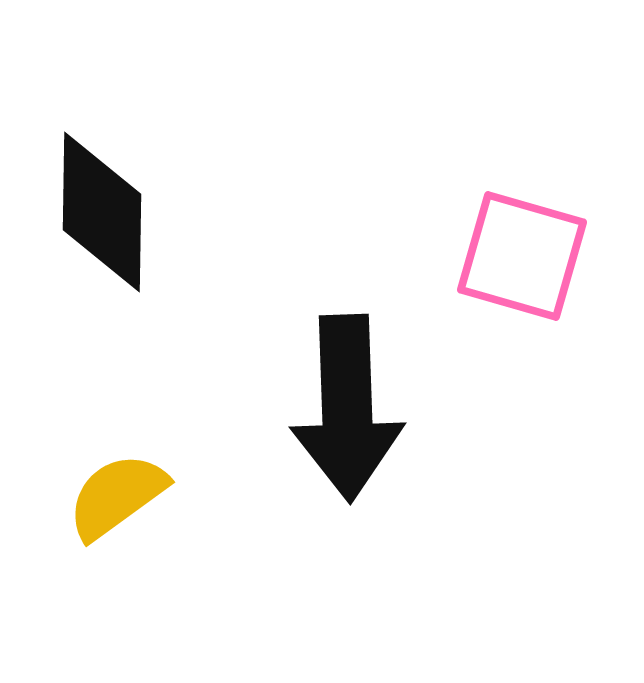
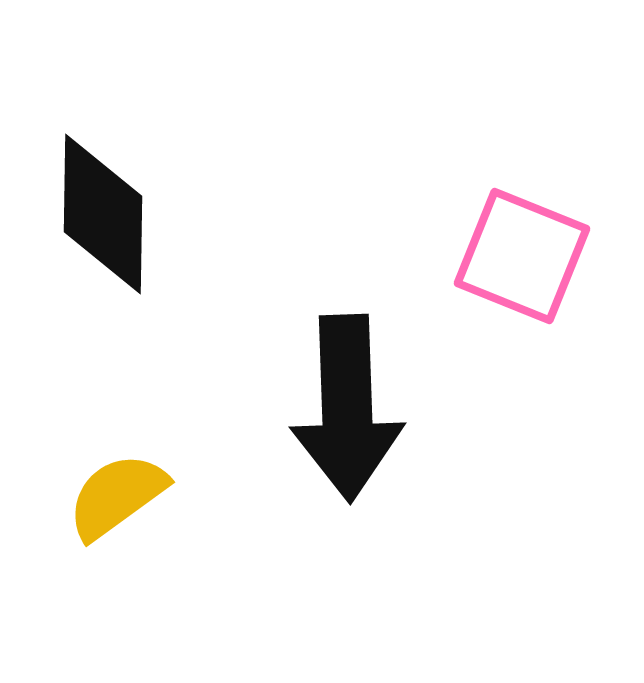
black diamond: moved 1 px right, 2 px down
pink square: rotated 6 degrees clockwise
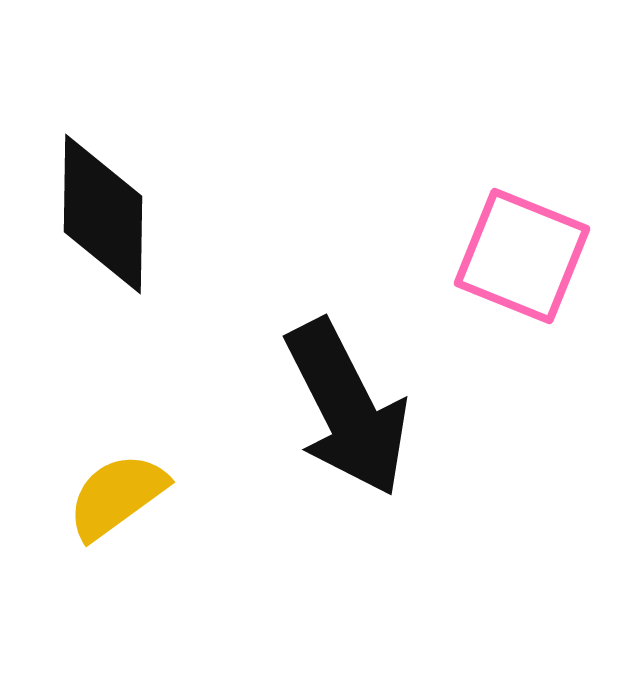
black arrow: rotated 25 degrees counterclockwise
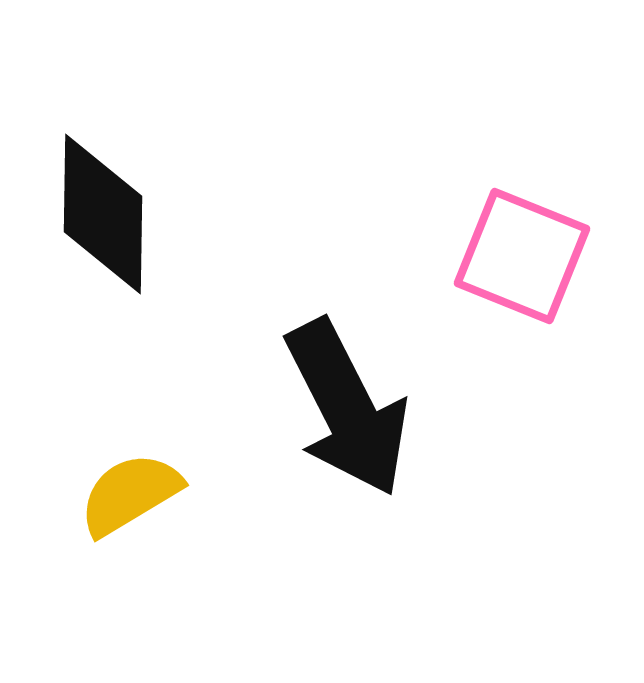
yellow semicircle: moved 13 px right, 2 px up; rotated 5 degrees clockwise
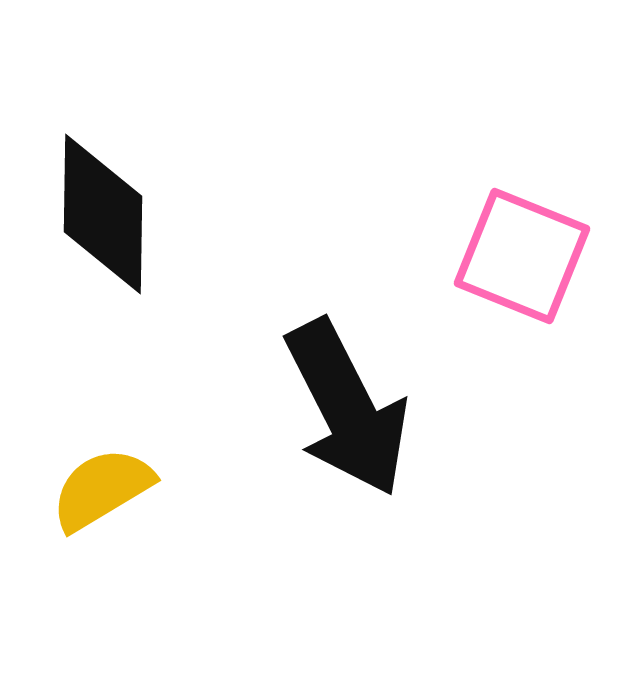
yellow semicircle: moved 28 px left, 5 px up
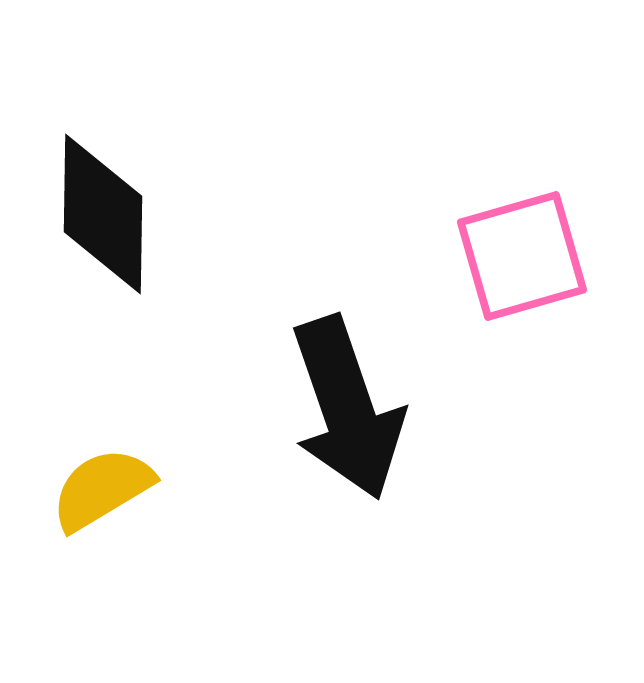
pink square: rotated 38 degrees counterclockwise
black arrow: rotated 8 degrees clockwise
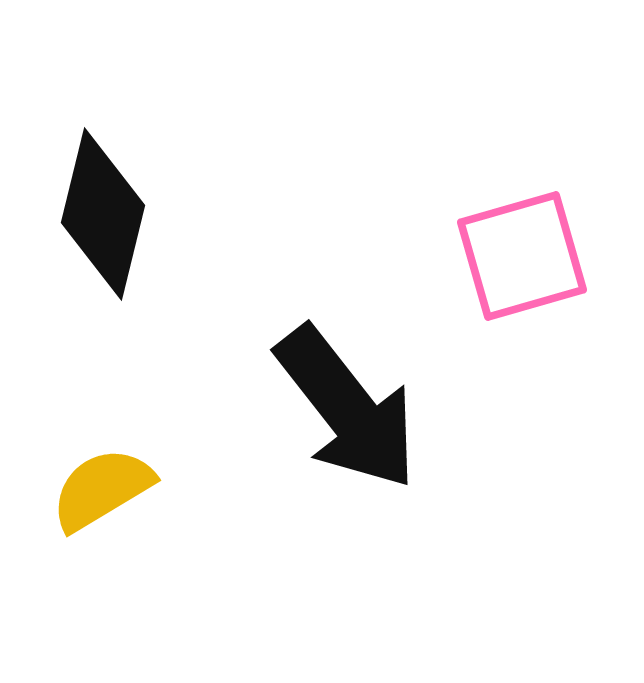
black diamond: rotated 13 degrees clockwise
black arrow: rotated 19 degrees counterclockwise
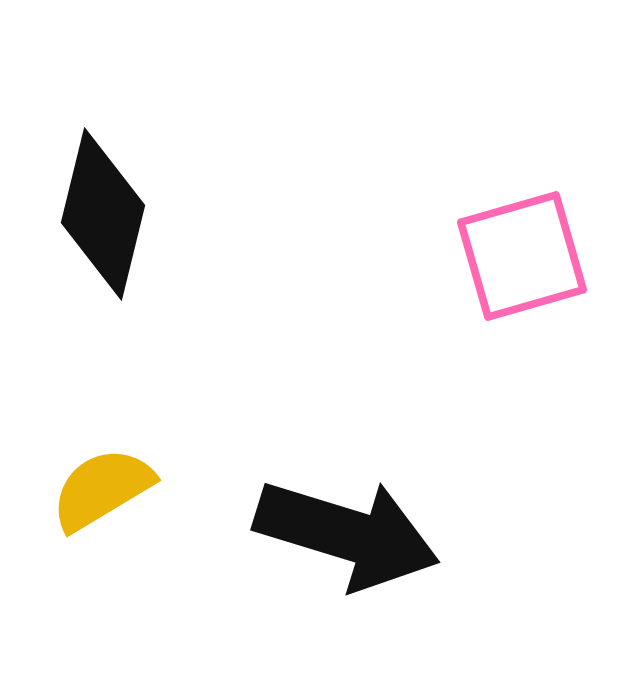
black arrow: moved 126 px down; rotated 35 degrees counterclockwise
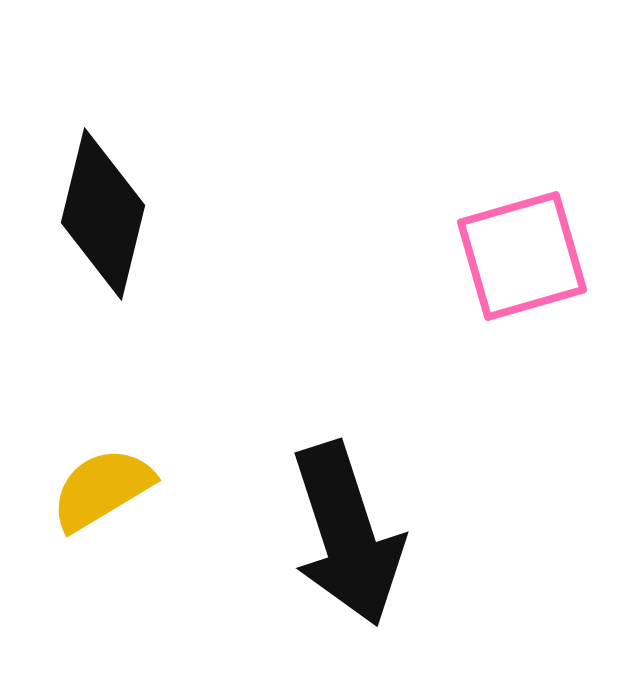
black arrow: rotated 55 degrees clockwise
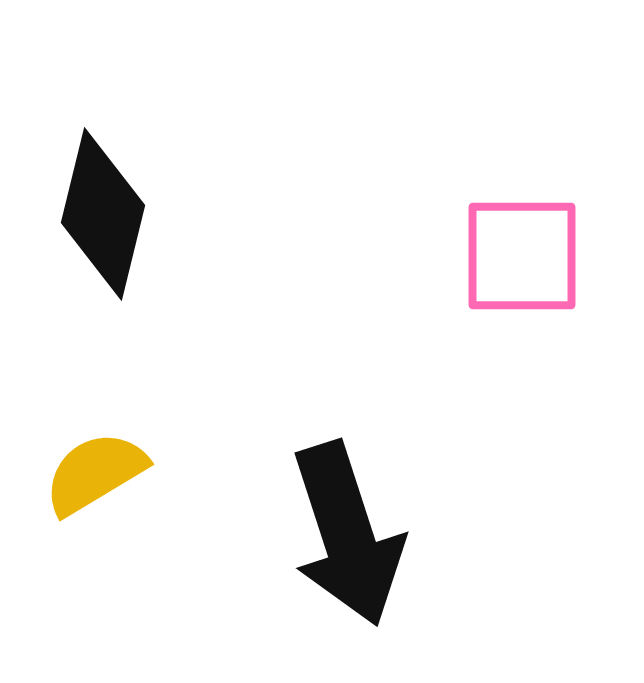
pink square: rotated 16 degrees clockwise
yellow semicircle: moved 7 px left, 16 px up
